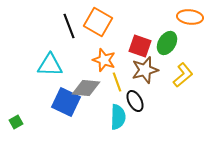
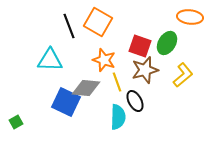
cyan triangle: moved 5 px up
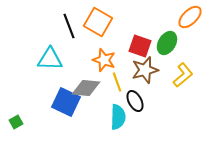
orange ellipse: rotated 50 degrees counterclockwise
cyan triangle: moved 1 px up
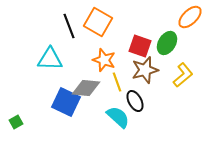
cyan semicircle: rotated 50 degrees counterclockwise
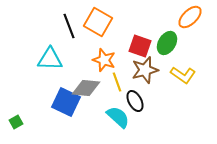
yellow L-shape: rotated 75 degrees clockwise
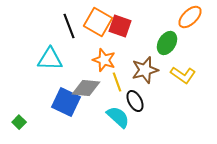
red square: moved 20 px left, 20 px up
green square: moved 3 px right; rotated 16 degrees counterclockwise
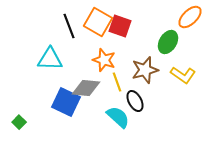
green ellipse: moved 1 px right, 1 px up
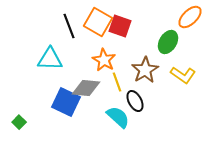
orange star: rotated 10 degrees clockwise
brown star: rotated 16 degrees counterclockwise
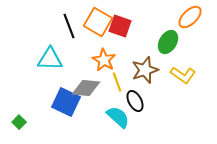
brown star: rotated 12 degrees clockwise
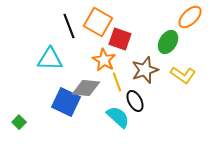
red square: moved 13 px down
